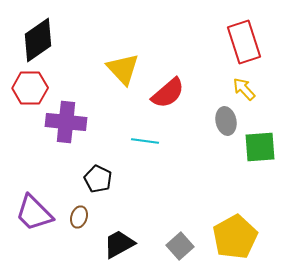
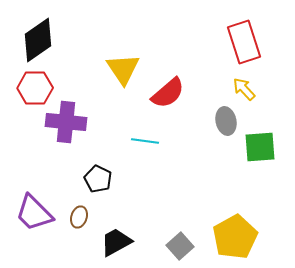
yellow triangle: rotated 9 degrees clockwise
red hexagon: moved 5 px right
black trapezoid: moved 3 px left, 2 px up
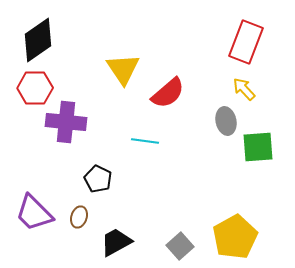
red rectangle: moved 2 px right; rotated 39 degrees clockwise
green square: moved 2 px left
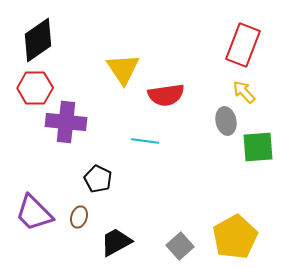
red rectangle: moved 3 px left, 3 px down
yellow arrow: moved 3 px down
red semicircle: moved 2 px left, 2 px down; rotated 33 degrees clockwise
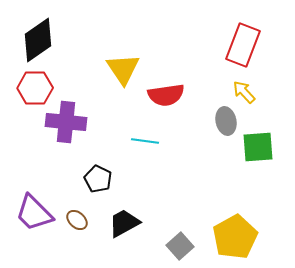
brown ellipse: moved 2 px left, 3 px down; rotated 65 degrees counterclockwise
black trapezoid: moved 8 px right, 19 px up
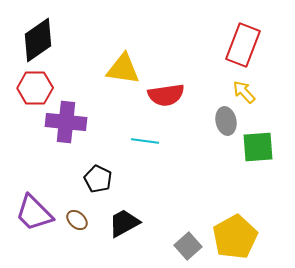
yellow triangle: rotated 48 degrees counterclockwise
gray square: moved 8 px right
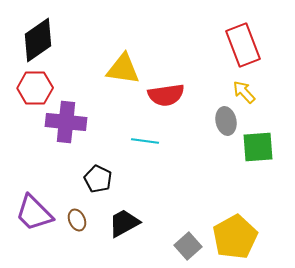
red rectangle: rotated 42 degrees counterclockwise
brown ellipse: rotated 25 degrees clockwise
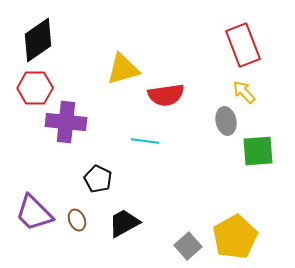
yellow triangle: rotated 24 degrees counterclockwise
green square: moved 4 px down
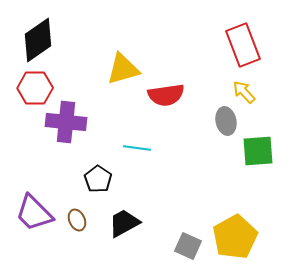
cyan line: moved 8 px left, 7 px down
black pentagon: rotated 8 degrees clockwise
gray square: rotated 24 degrees counterclockwise
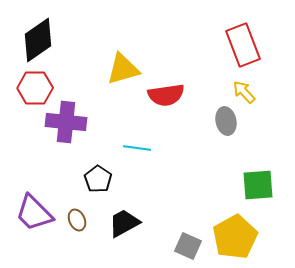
green square: moved 34 px down
